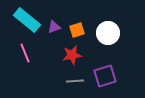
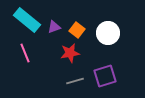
orange square: rotated 35 degrees counterclockwise
red star: moved 2 px left, 2 px up
gray line: rotated 12 degrees counterclockwise
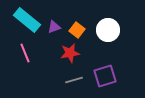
white circle: moved 3 px up
gray line: moved 1 px left, 1 px up
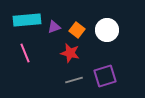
cyan rectangle: rotated 44 degrees counterclockwise
white circle: moved 1 px left
red star: rotated 24 degrees clockwise
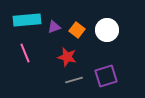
red star: moved 3 px left, 4 px down
purple square: moved 1 px right
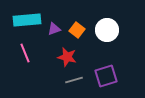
purple triangle: moved 2 px down
